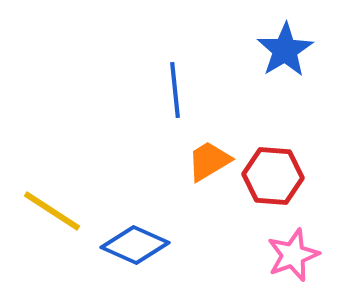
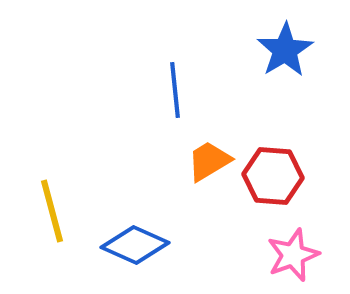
yellow line: rotated 42 degrees clockwise
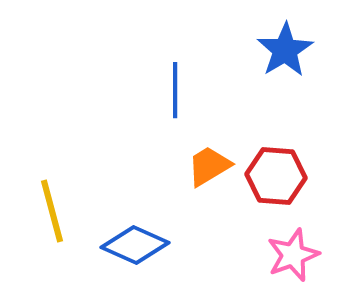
blue line: rotated 6 degrees clockwise
orange trapezoid: moved 5 px down
red hexagon: moved 3 px right
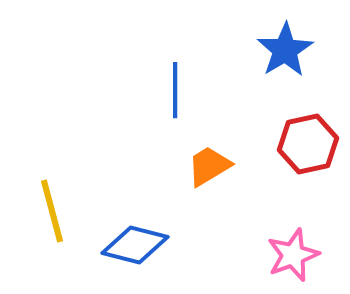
red hexagon: moved 32 px right, 32 px up; rotated 16 degrees counterclockwise
blue diamond: rotated 10 degrees counterclockwise
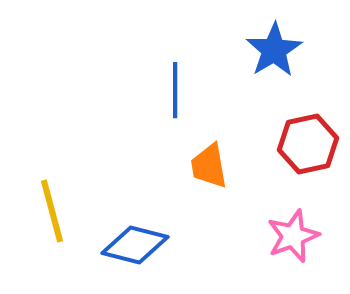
blue star: moved 11 px left
orange trapezoid: rotated 69 degrees counterclockwise
pink star: moved 19 px up
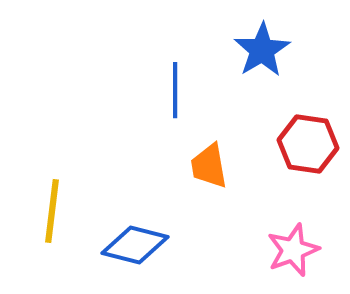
blue star: moved 12 px left
red hexagon: rotated 20 degrees clockwise
yellow line: rotated 22 degrees clockwise
pink star: moved 14 px down
